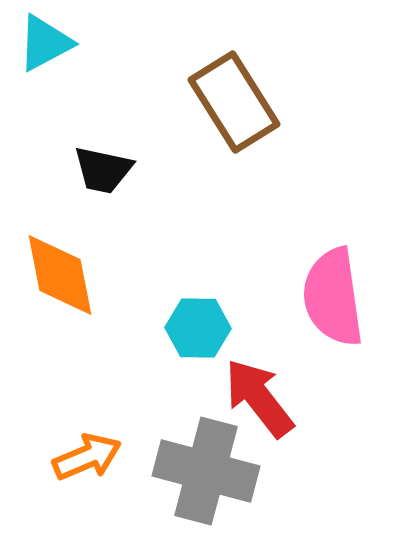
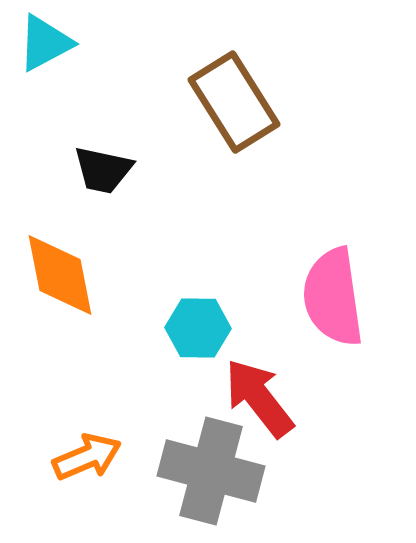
gray cross: moved 5 px right
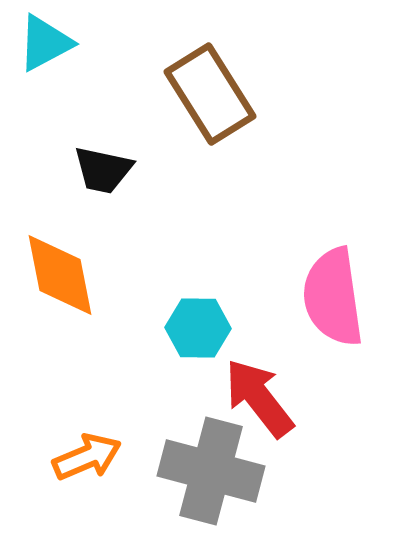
brown rectangle: moved 24 px left, 8 px up
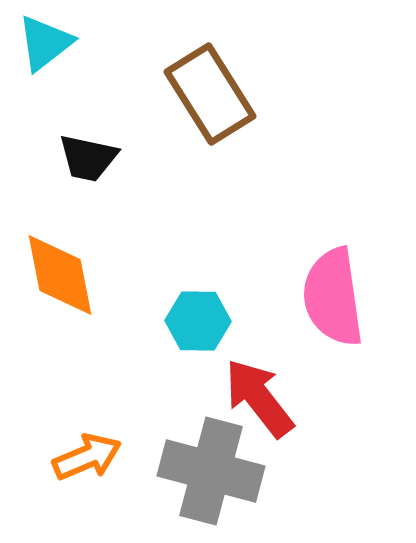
cyan triangle: rotated 10 degrees counterclockwise
black trapezoid: moved 15 px left, 12 px up
cyan hexagon: moved 7 px up
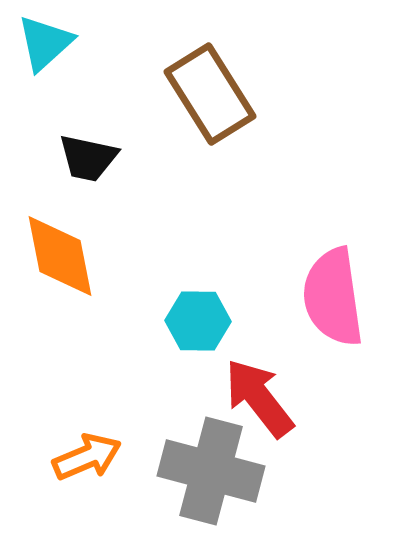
cyan triangle: rotated 4 degrees counterclockwise
orange diamond: moved 19 px up
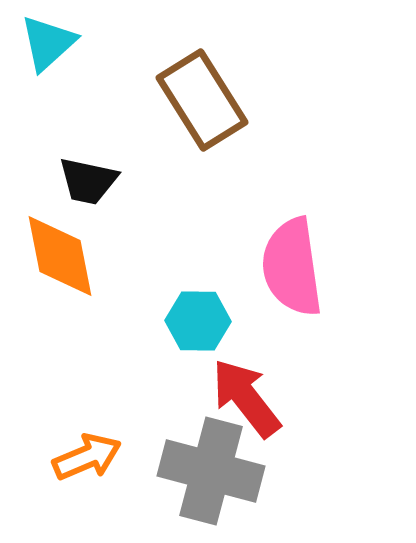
cyan triangle: moved 3 px right
brown rectangle: moved 8 px left, 6 px down
black trapezoid: moved 23 px down
pink semicircle: moved 41 px left, 30 px up
red arrow: moved 13 px left
